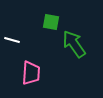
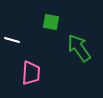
green arrow: moved 5 px right, 4 px down
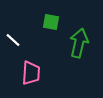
white line: moved 1 px right; rotated 28 degrees clockwise
green arrow: moved 5 px up; rotated 48 degrees clockwise
